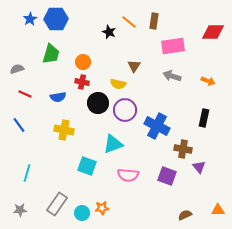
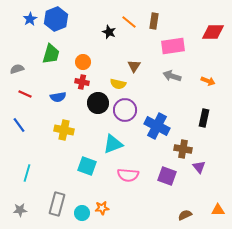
blue hexagon: rotated 20 degrees counterclockwise
gray rectangle: rotated 20 degrees counterclockwise
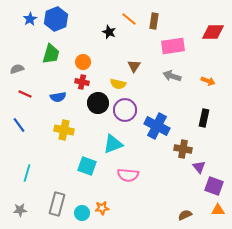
orange line: moved 3 px up
purple square: moved 47 px right, 10 px down
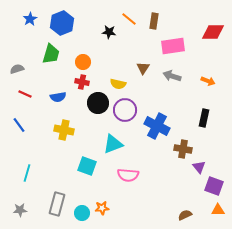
blue hexagon: moved 6 px right, 4 px down
black star: rotated 16 degrees counterclockwise
brown triangle: moved 9 px right, 2 px down
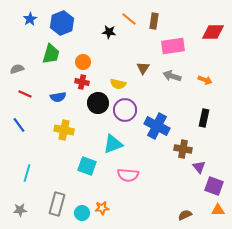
orange arrow: moved 3 px left, 1 px up
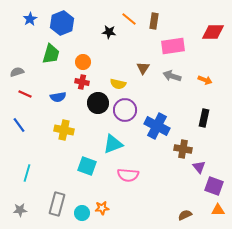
gray semicircle: moved 3 px down
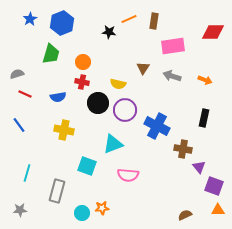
orange line: rotated 63 degrees counterclockwise
gray semicircle: moved 2 px down
gray rectangle: moved 13 px up
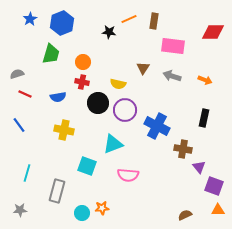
pink rectangle: rotated 15 degrees clockwise
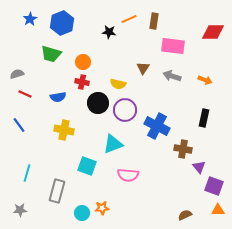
green trapezoid: rotated 90 degrees clockwise
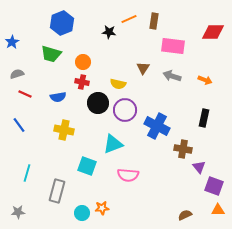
blue star: moved 18 px left, 23 px down
gray star: moved 2 px left, 2 px down
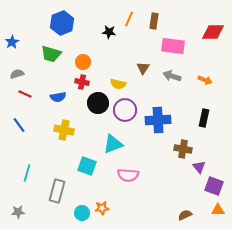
orange line: rotated 42 degrees counterclockwise
blue cross: moved 1 px right, 6 px up; rotated 30 degrees counterclockwise
